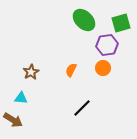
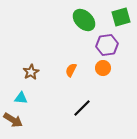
green square: moved 6 px up
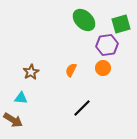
green square: moved 7 px down
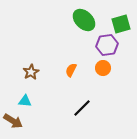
cyan triangle: moved 4 px right, 3 px down
brown arrow: moved 1 px down
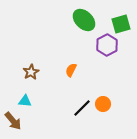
purple hexagon: rotated 20 degrees counterclockwise
orange circle: moved 36 px down
brown arrow: rotated 18 degrees clockwise
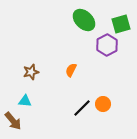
brown star: rotated 14 degrees clockwise
